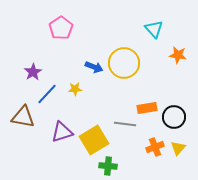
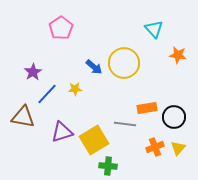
blue arrow: rotated 18 degrees clockwise
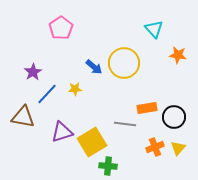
yellow square: moved 2 px left, 2 px down
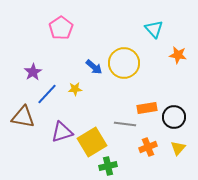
orange cross: moved 7 px left
green cross: rotated 18 degrees counterclockwise
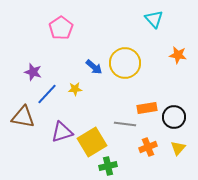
cyan triangle: moved 10 px up
yellow circle: moved 1 px right
purple star: rotated 24 degrees counterclockwise
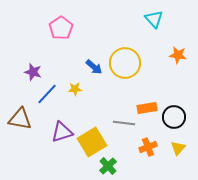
brown triangle: moved 3 px left, 2 px down
gray line: moved 1 px left, 1 px up
green cross: rotated 30 degrees counterclockwise
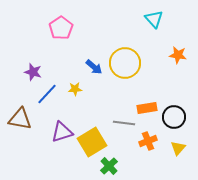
orange cross: moved 6 px up
green cross: moved 1 px right
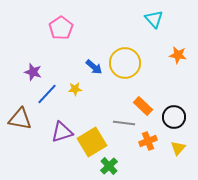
orange rectangle: moved 4 px left, 2 px up; rotated 54 degrees clockwise
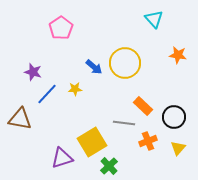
purple triangle: moved 26 px down
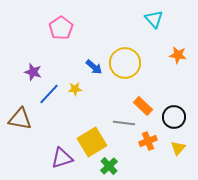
blue line: moved 2 px right
